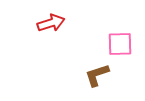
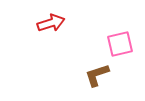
pink square: rotated 12 degrees counterclockwise
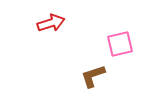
brown L-shape: moved 4 px left, 1 px down
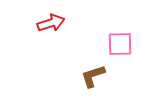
pink square: rotated 12 degrees clockwise
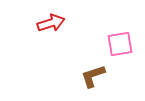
pink square: rotated 8 degrees counterclockwise
